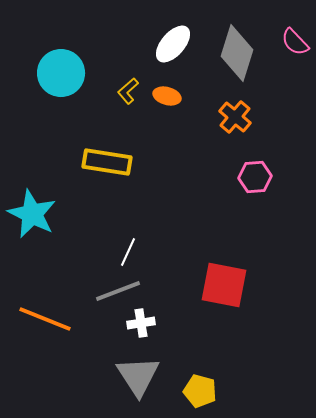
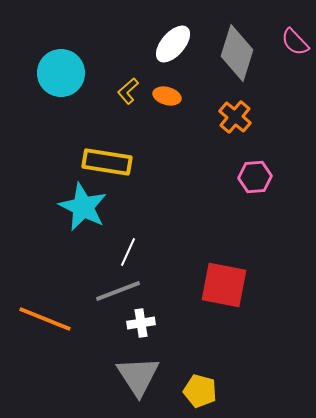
cyan star: moved 51 px right, 7 px up
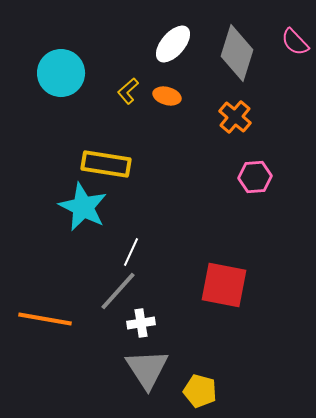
yellow rectangle: moved 1 px left, 2 px down
white line: moved 3 px right
gray line: rotated 27 degrees counterclockwise
orange line: rotated 12 degrees counterclockwise
gray triangle: moved 9 px right, 7 px up
